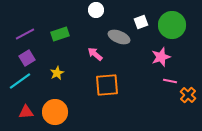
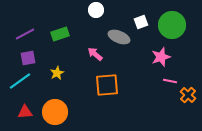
purple square: moved 1 px right; rotated 21 degrees clockwise
red triangle: moved 1 px left
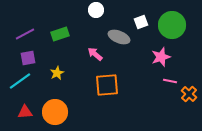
orange cross: moved 1 px right, 1 px up
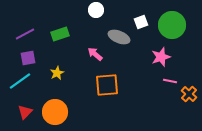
red triangle: rotated 42 degrees counterclockwise
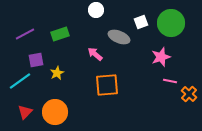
green circle: moved 1 px left, 2 px up
purple square: moved 8 px right, 2 px down
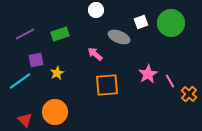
pink star: moved 13 px left, 17 px down; rotated 12 degrees counterclockwise
pink line: rotated 48 degrees clockwise
red triangle: moved 8 px down; rotated 28 degrees counterclockwise
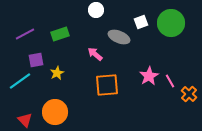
pink star: moved 1 px right, 2 px down
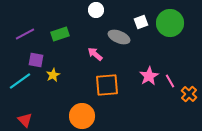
green circle: moved 1 px left
purple square: rotated 21 degrees clockwise
yellow star: moved 4 px left, 2 px down
orange circle: moved 27 px right, 4 px down
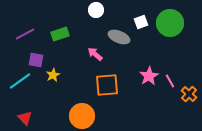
red triangle: moved 2 px up
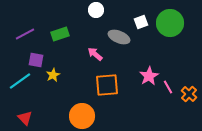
pink line: moved 2 px left, 6 px down
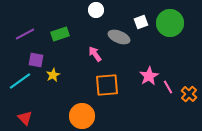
pink arrow: rotated 14 degrees clockwise
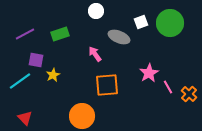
white circle: moved 1 px down
pink star: moved 3 px up
